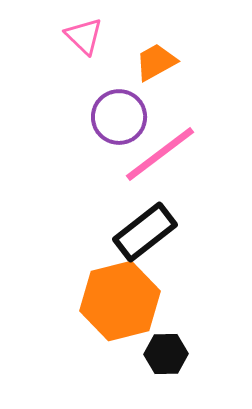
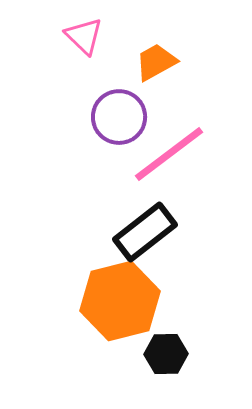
pink line: moved 9 px right
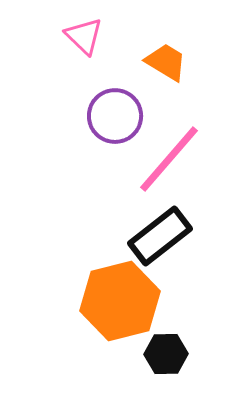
orange trapezoid: moved 10 px right; rotated 60 degrees clockwise
purple circle: moved 4 px left, 1 px up
pink line: moved 5 px down; rotated 12 degrees counterclockwise
black rectangle: moved 15 px right, 4 px down
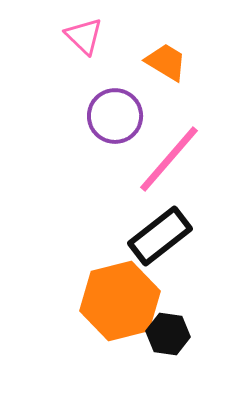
black hexagon: moved 2 px right, 20 px up; rotated 9 degrees clockwise
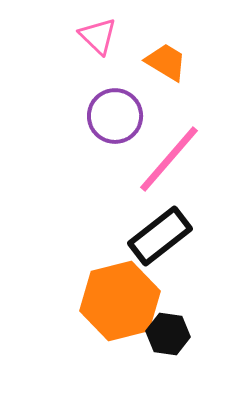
pink triangle: moved 14 px right
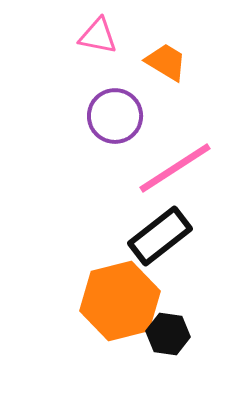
pink triangle: rotated 33 degrees counterclockwise
pink line: moved 6 px right, 9 px down; rotated 16 degrees clockwise
